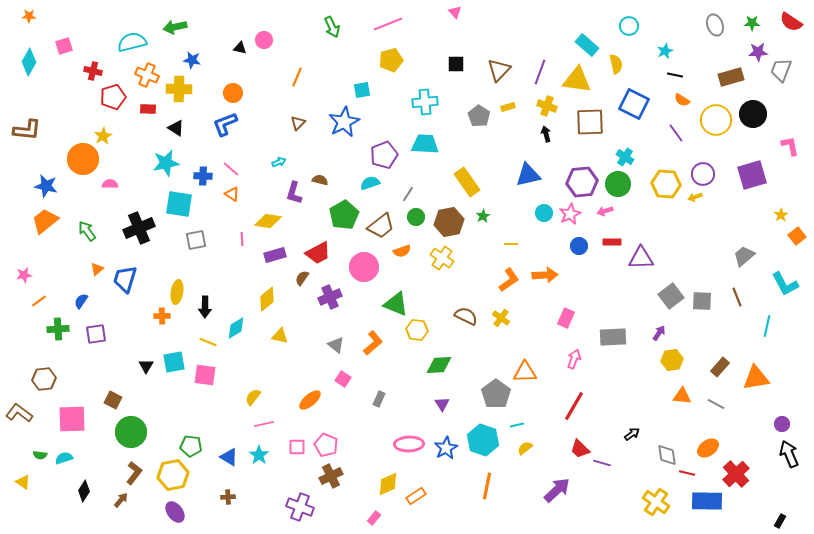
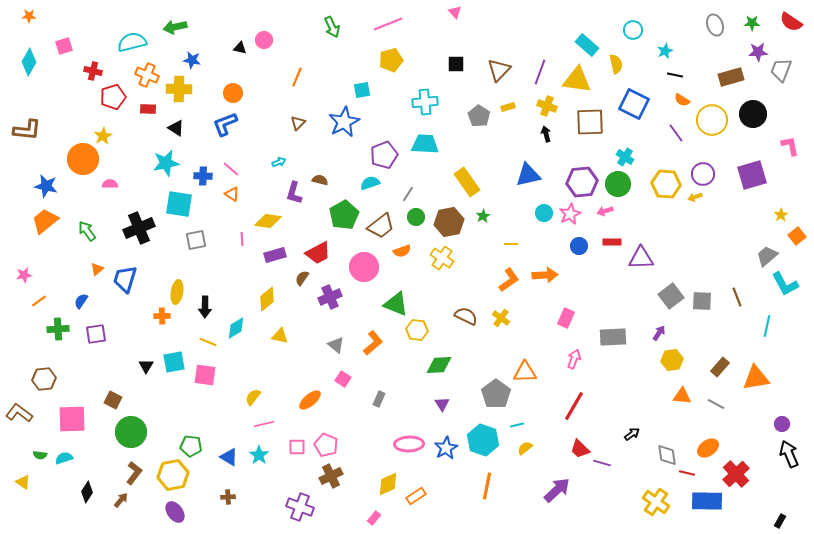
cyan circle at (629, 26): moved 4 px right, 4 px down
yellow circle at (716, 120): moved 4 px left
gray trapezoid at (744, 256): moved 23 px right
black diamond at (84, 491): moved 3 px right, 1 px down
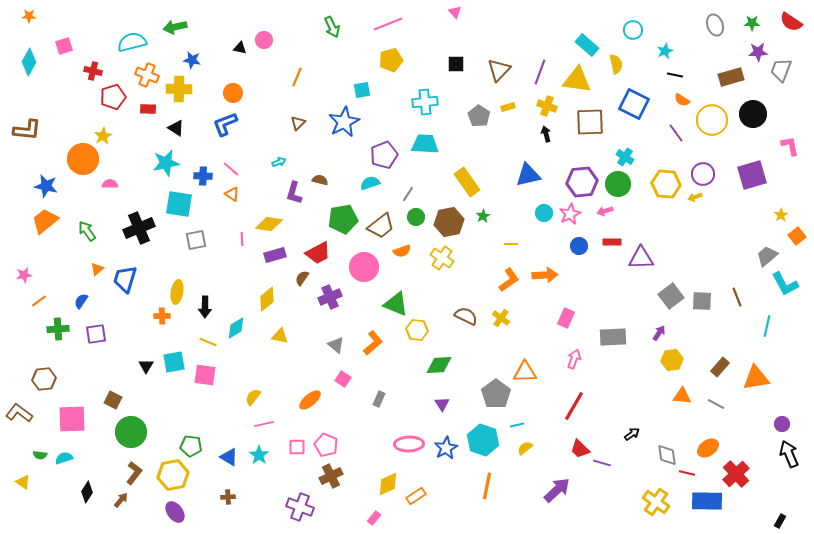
green pentagon at (344, 215): moved 1 px left, 4 px down; rotated 20 degrees clockwise
yellow diamond at (268, 221): moved 1 px right, 3 px down
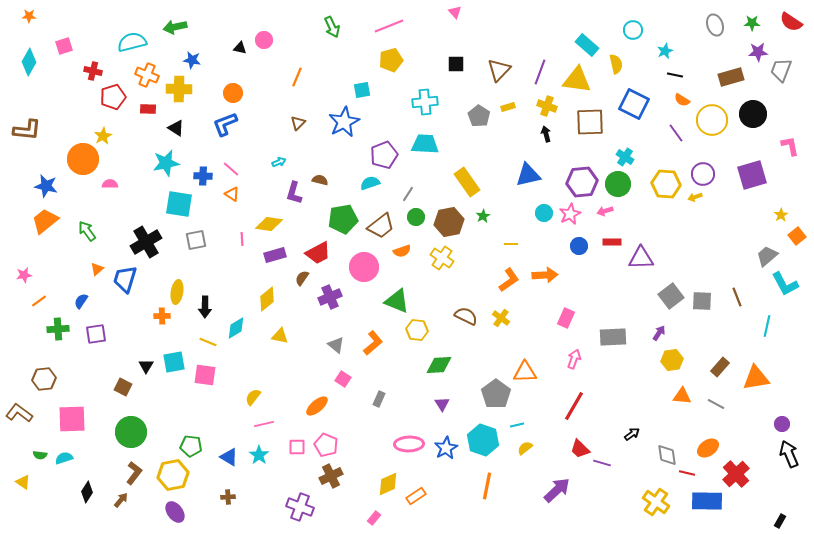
pink line at (388, 24): moved 1 px right, 2 px down
black cross at (139, 228): moved 7 px right, 14 px down; rotated 8 degrees counterclockwise
green triangle at (396, 304): moved 1 px right, 3 px up
brown square at (113, 400): moved 10 px right, 13 px up
orange ellipse at (310, 400): moved 7 px right, 6 px down
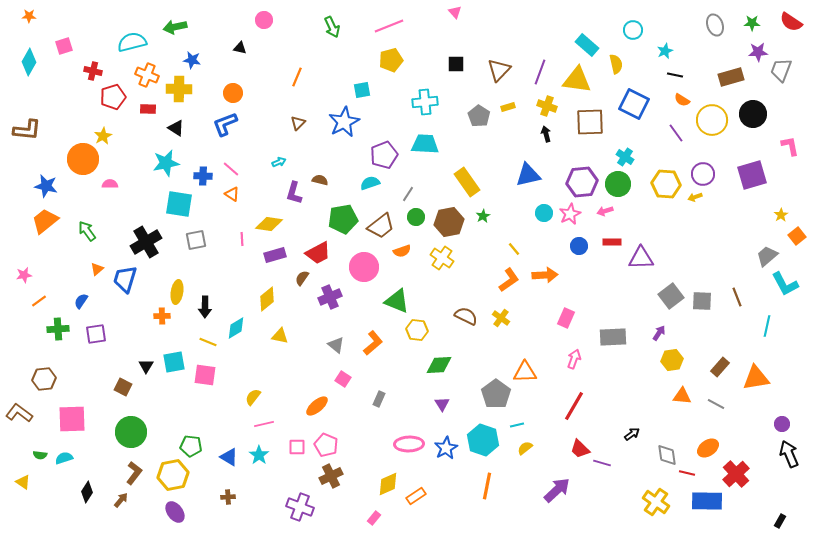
pink circle at (264, 40): moved 20 px up
yellow line at (511, 244): moved 3 px right, 5 px down; rotated 48 degrees clockwise
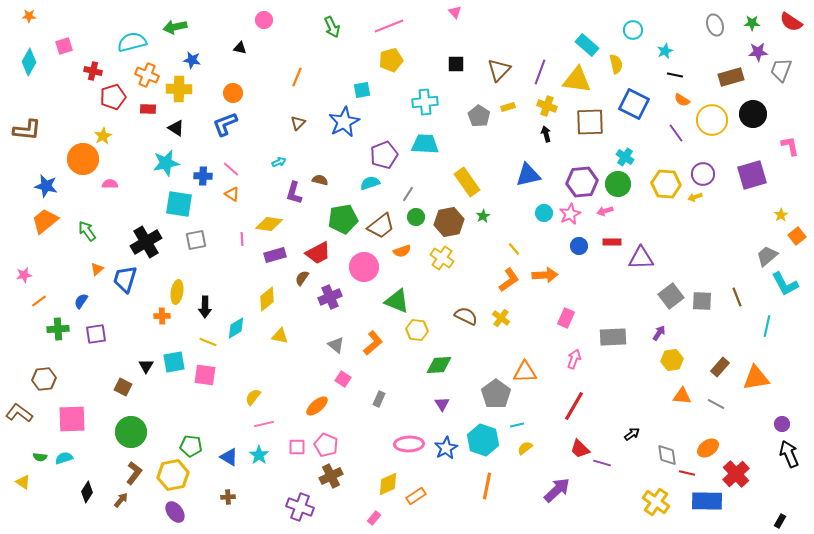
green semicircle at (40, 455): moved 2 px down
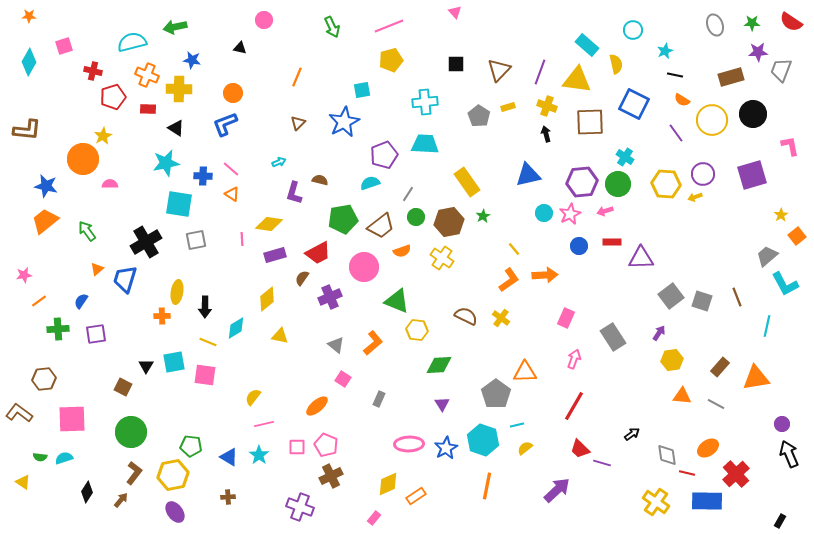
gray square at (702, 301): rotated 15 degrees clockwise
gray rectangle at (613, 337): rotated 60 degrees clockwise
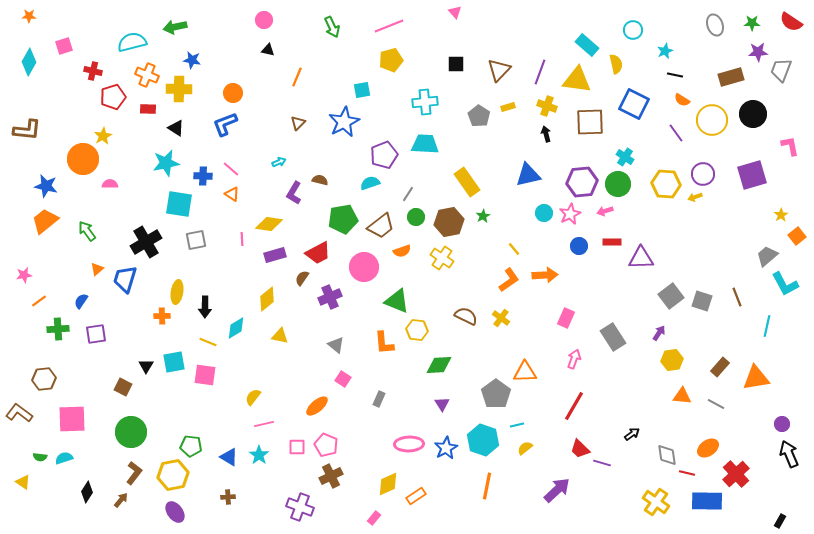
black triangle at (240, 48): moved 28 px right, 2 px down
purple L-shape at (294, 193): rotated 15 degrees clockwise
orange L-shape at (373, 343): moved 11 px right; rotated 125 degrees clockwise
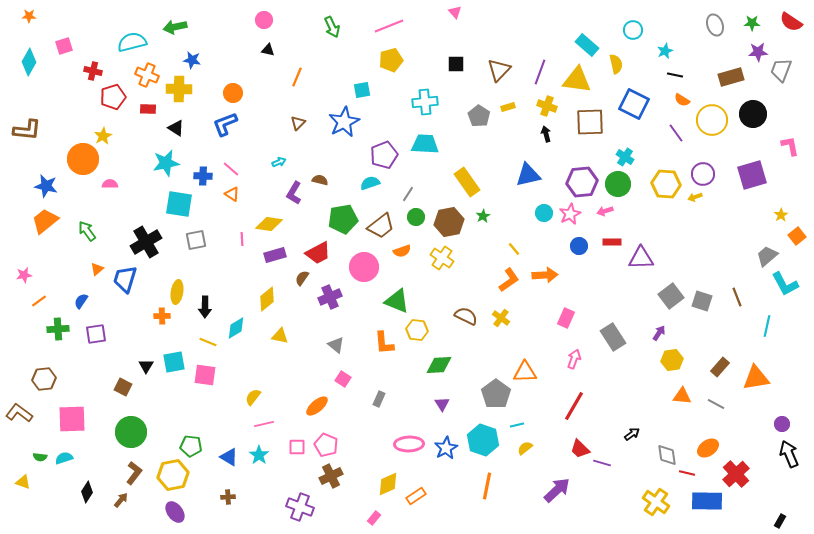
yellow triangle at (23, 482): rotated 14 degrees counterclockwise
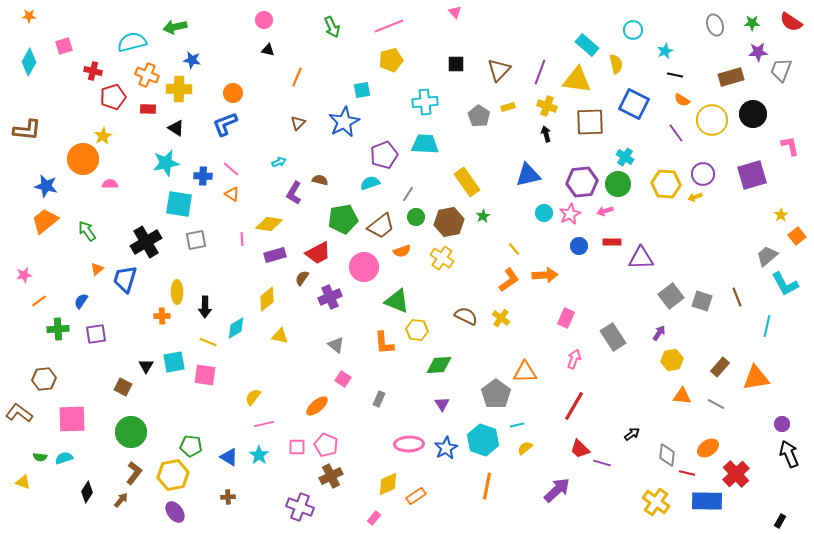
yellow ellipse at (177, 292): rotated 10 degrees counterclockwise
gray diamond at (667, 455): rotated 15 degrees clockwise
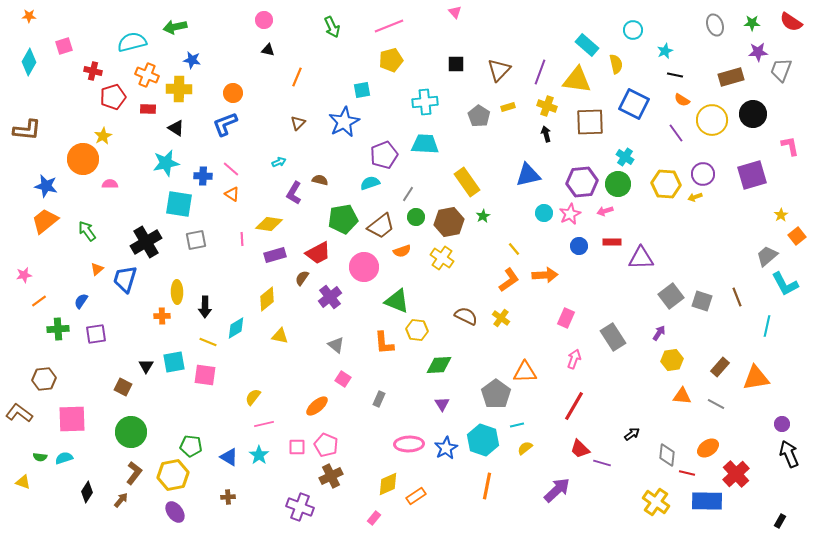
purple cross at (330, 297): rotated 15 degrees counterclockwise
